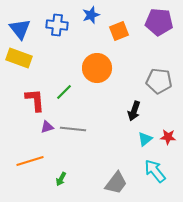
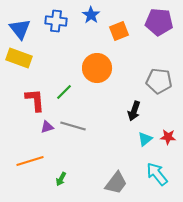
blue star: rotated 18 degrees counterclockwise
blue cross: moved 1 px left, 4 px up
gray line: moved 3 px up; rotated 10 degrees clockwise
cyan arrow: moved 2 px right, 3 px down
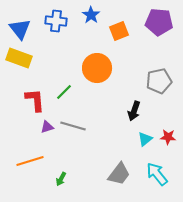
gray pentagon: rotated 20 degrees counterclockwise
gray trapezoid: moved 3 px right, 9 px up
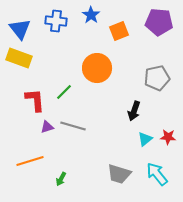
gray pentagon: moved 2 px left, 3 px up
gray trapezoid: rotated 70 degrees clockwise
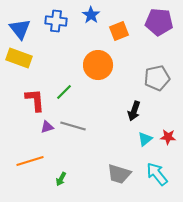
orange circle: moved 1 px right, 3 px up
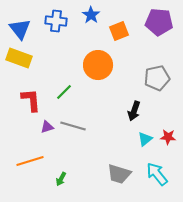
red L-shape: moved 4 px left
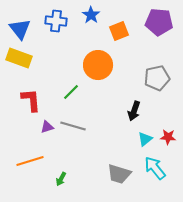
green line: moved 7 px right
cyan arrow: moved 2 px left, 6 px up
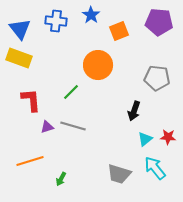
gray pentagon: rotated 20 degrees clockwise
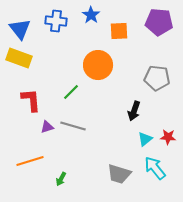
orange square: rotated 18 degrees clockwise
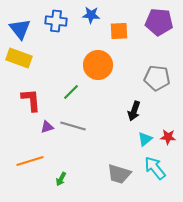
blue star: rotated 30 degrees counterclockwise
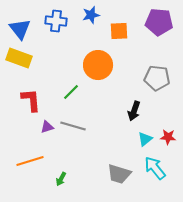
blue star: rotated 18 degrees counterclockwise
